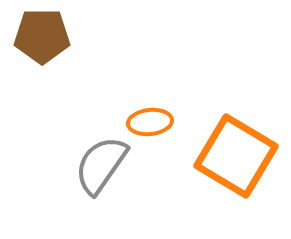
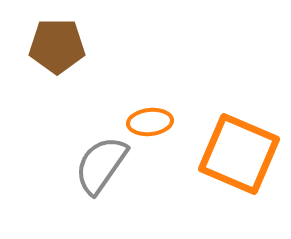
brown pentagon: moved 15 px right, 10 px down
orange square: moved 3 px right, 2 px up; rotated 8 degrees counterclockwise
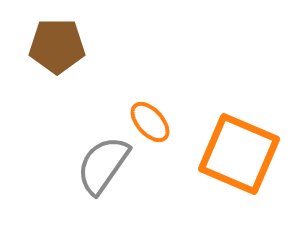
orange ellipse: rotated 54 degrees clockwise
gray semicircle: moved 2 px right
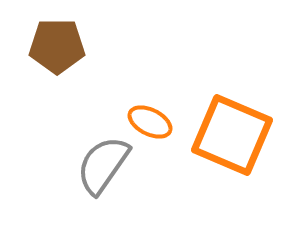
orange ellipse: rotated 21 degrees counterclockwise
orange square: moved 7 px left, 19 px up
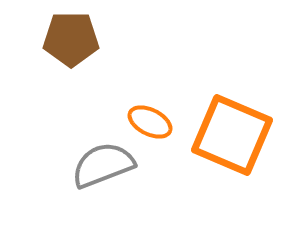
brown pentagon: moved 14 px right, 7 px up
gray semicircle: rotated 34 degrees clockwise
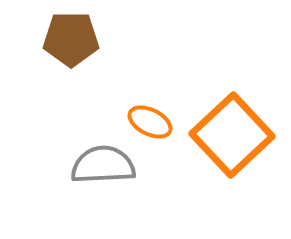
orange square: rotated 24 degrees clockwise
gray semicircle: rotated 18 degrees clockwise
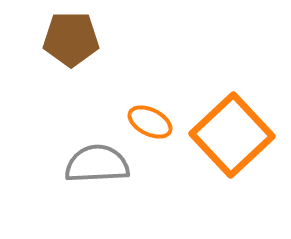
gray semicircle: moved 6 px left, 1 px up
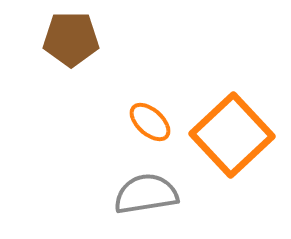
orange ellipse: rotated 15 degrees clockwise
gray semicircle: moved 49 px right, 30 px down; rotated 6 degrees counterclockwise
